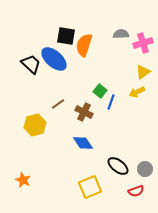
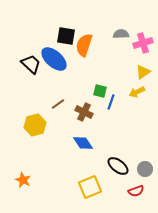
green square: rotated 24 degrees counterclockwise
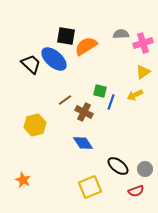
orange semicircle: moved 2 px right, 1 px down; rotated 40 degrees clockwise
yellow arrow: moved 2 px left, 3 px down
brown line: moved 7 px right, 4 px up
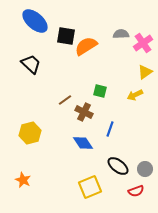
pink cross: rotated 18 degrees counterclockwise
blue ellipse: moved 19 px left, 38 px up
yellow triangle: moved 2 px right
blue line: moved 1 px left, 27 px down
yellow hexagon: moved 5 px left, 8 px down
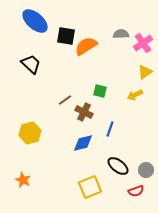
blue diamond: rotated 70 degrees counterclockwise
gray circle: moved 1 px right, 1 px down
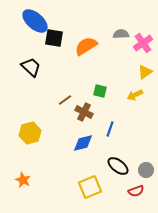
black square: moved 12 px left, 2 px down
black trapezoid: moved 3 px down
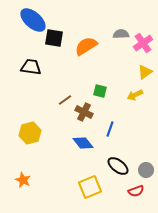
blue ellipse: moved 2 px left, 1 px up
black trapezoid: rotated 35 degrees counterclockwise
blue diamond: rotated 65 degrees clockwise
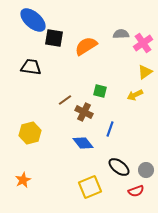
black ellipse: moved 1 px right, 1 px down
orange star: rotated 21 degrees clockwise
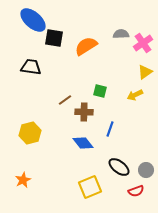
brown cross: rotated 24 degrees counterclockwise
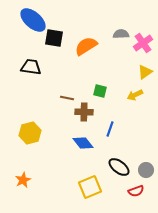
brown line: moved 2 px right, 2 px up; rotated 48 degrees clockwise
